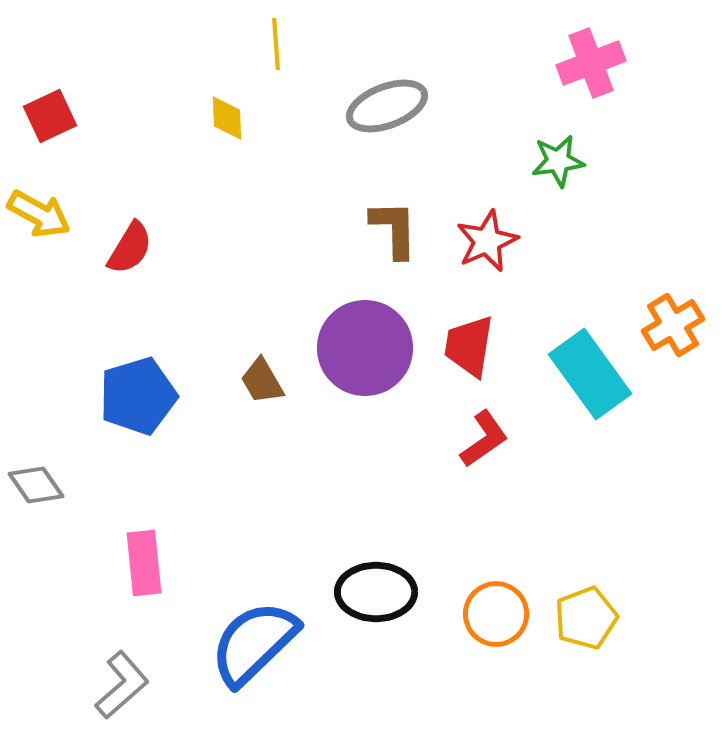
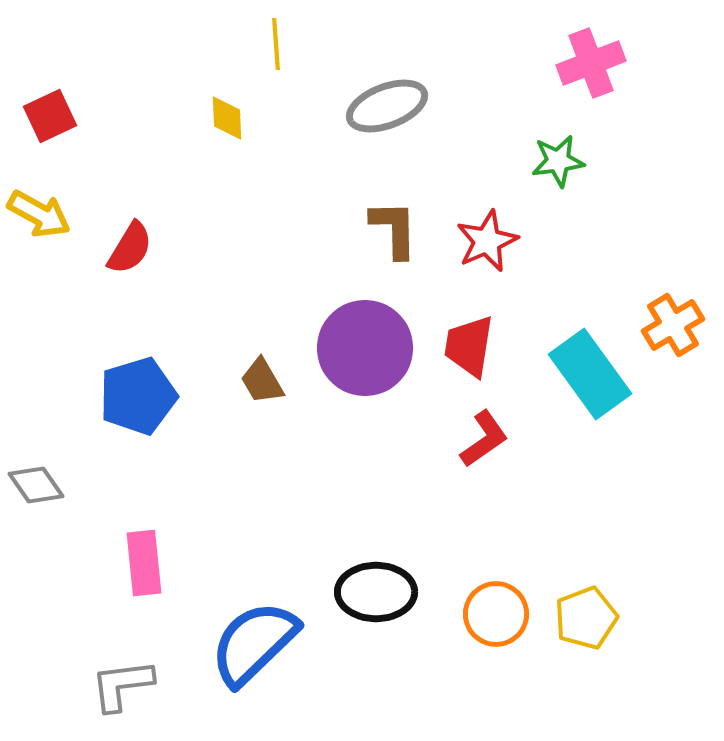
gray L-shape: rotated 146 degrees counterclockwise
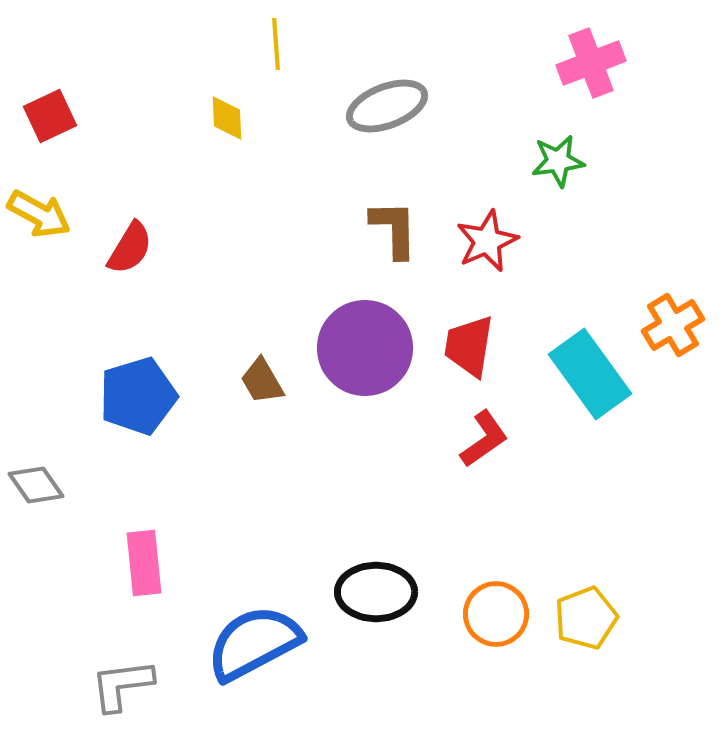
blue semicircle: rotated 16 degrees clockwise
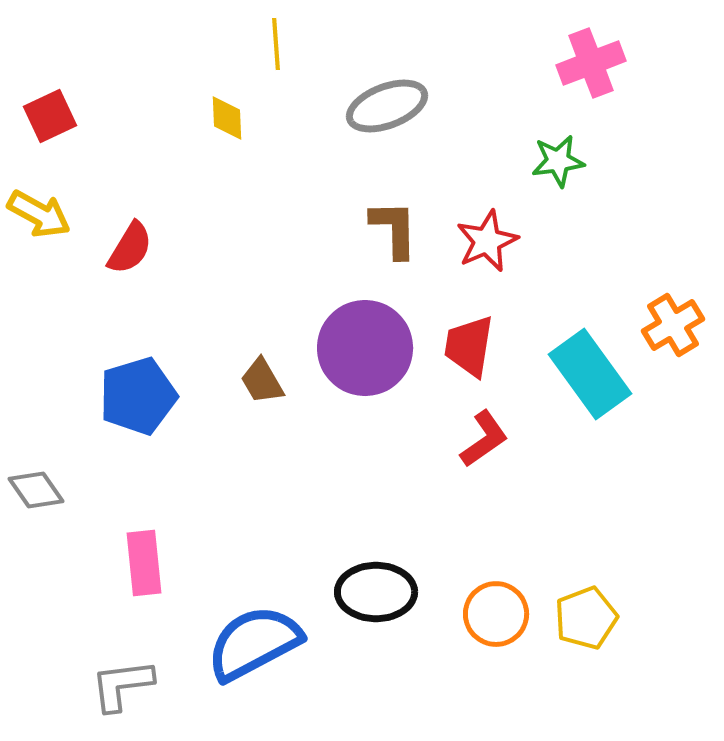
gray diamond: moved 5 px down
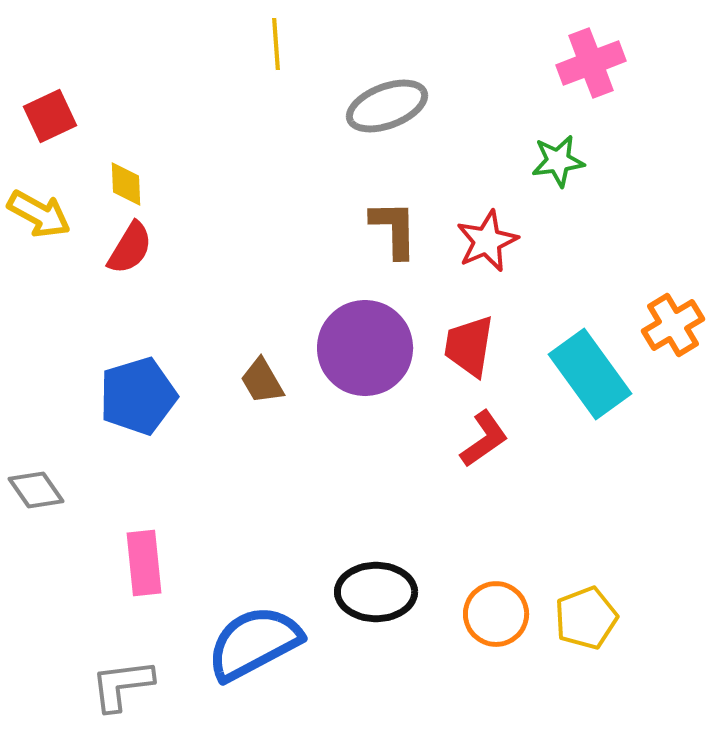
yellow diamond: moved 101 px left, 66 px down
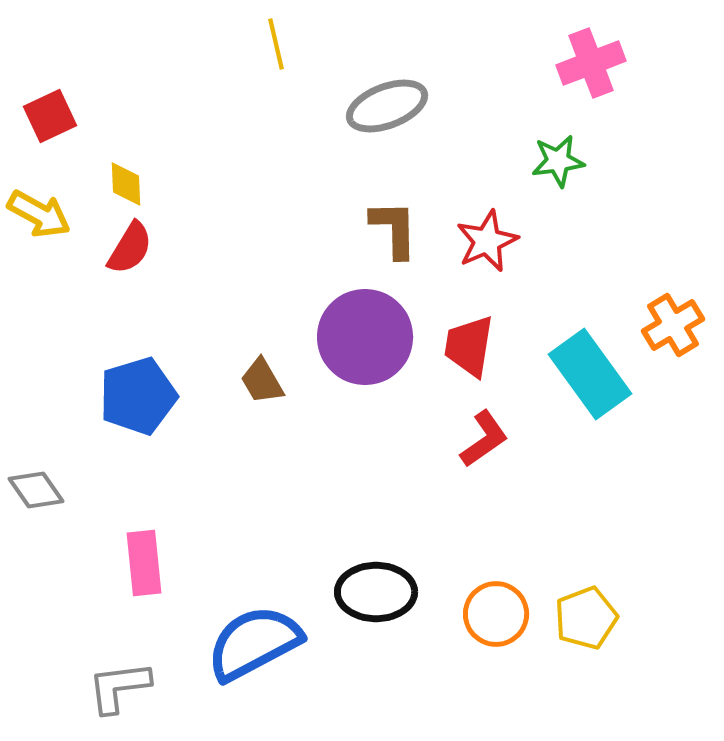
yellow line: rotated 9 degrees counterclockwise
purple circle: moved 11 px up
gray L-shape: moved 3 px left, 2 px down
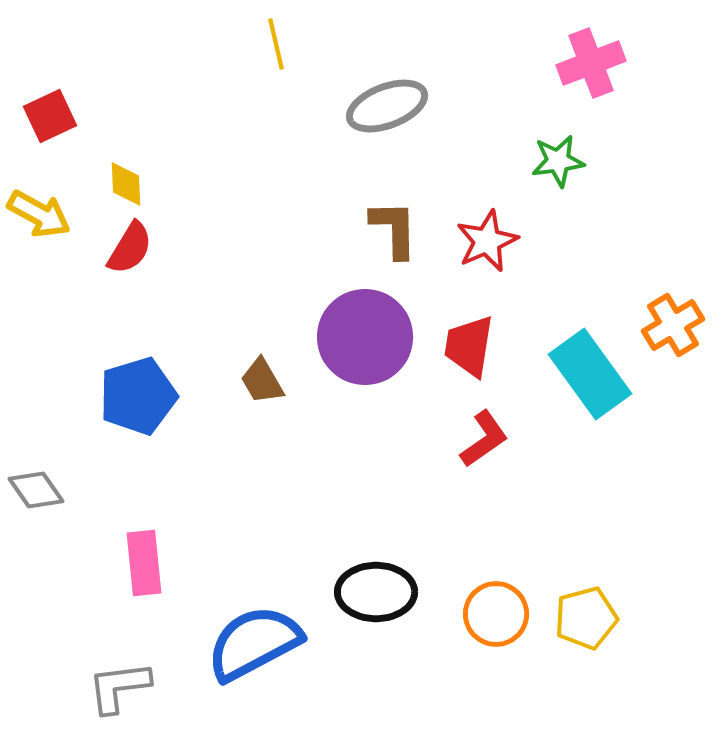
yellow pentagon: rotated 6 degrees clockwise
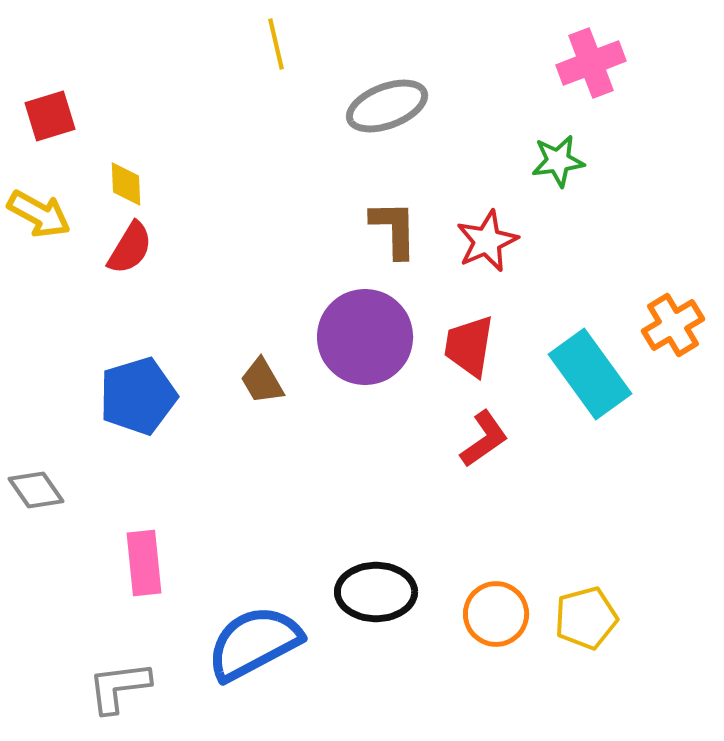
red square: rotated 8 degrees clockwise
